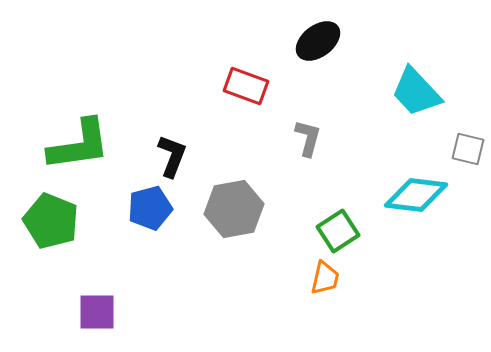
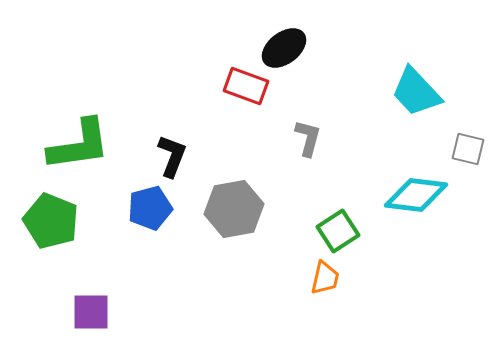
black ellipse: moved 34 px left, 7 px down
purple square: moved 6 px left
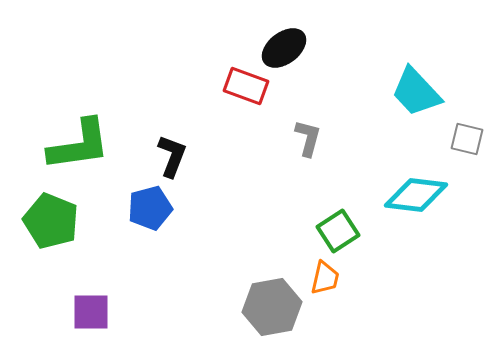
gray square: moved 1 px left, 10 px up
gray hexagon: moved 38 px right, 98 px down
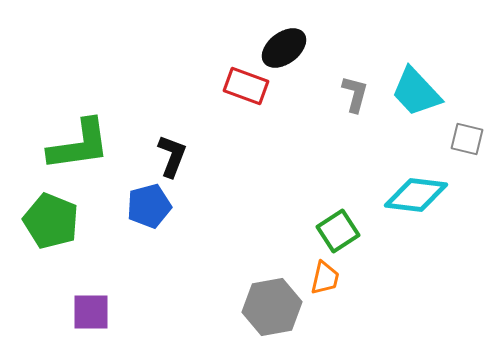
gray L-shape: moved 47 px right, 44 px up
blue pentagon: moved 1 px left, 2 px up
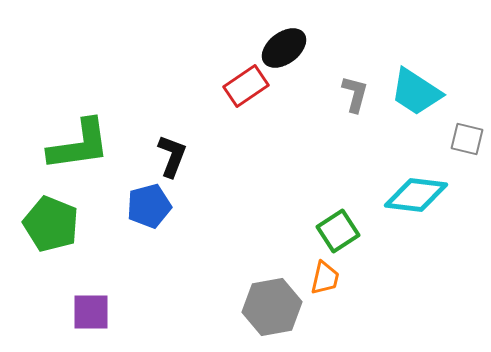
red rectangle: rotated 54 degrees counterclockwise
cyan trapezoid: rotated 14 degrees counterclockwise
green pentagon: moved 3 px down
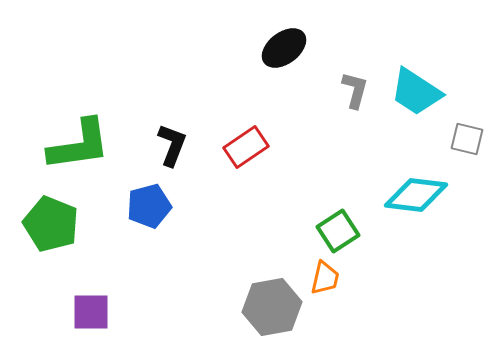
red rectangle: moved 61 px down
gray L-shape: moved 4 px up
black L-shape: moved 11 px up
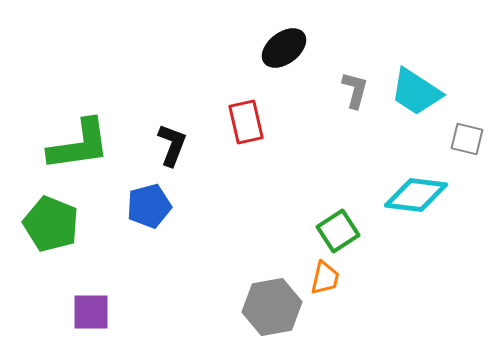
red rectangle: moved 25 px up; rotated 69 degrees counterclockwise
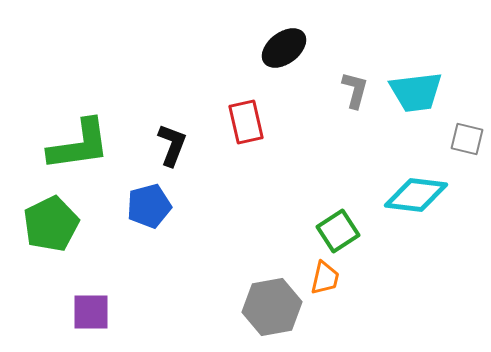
cyan trapezoid: rotated 40 degrees counterclockwise
green pentagon: rotated 24 degrees clockwise
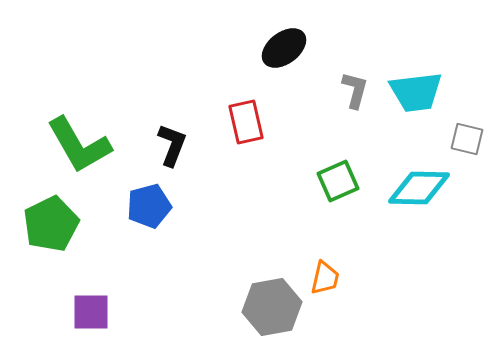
green L-shape: rotated 68 degrees clockwise
cyan diamond: moved 3 px right, 7 px up; rotated 6 degrees counterclockwise
green square: moved 50 px up; rotated 9 degrees clockwise
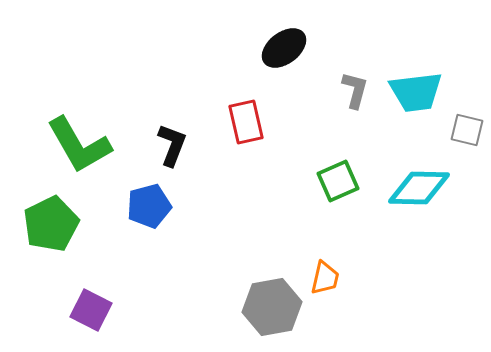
gray square: moved 9 px up
purple square: moved 2 px up; rotated 27 degrees clockwise
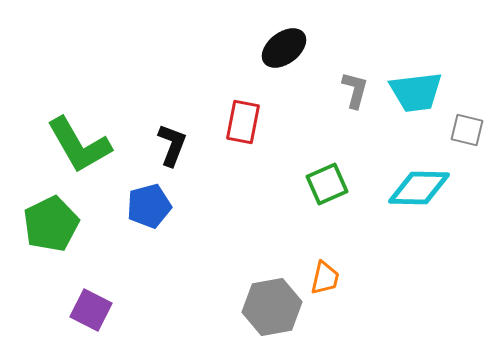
red rectangle: moved 3 px left; rotated 24 degrees clockwise
green square: moved 11 px left, 3 px down
